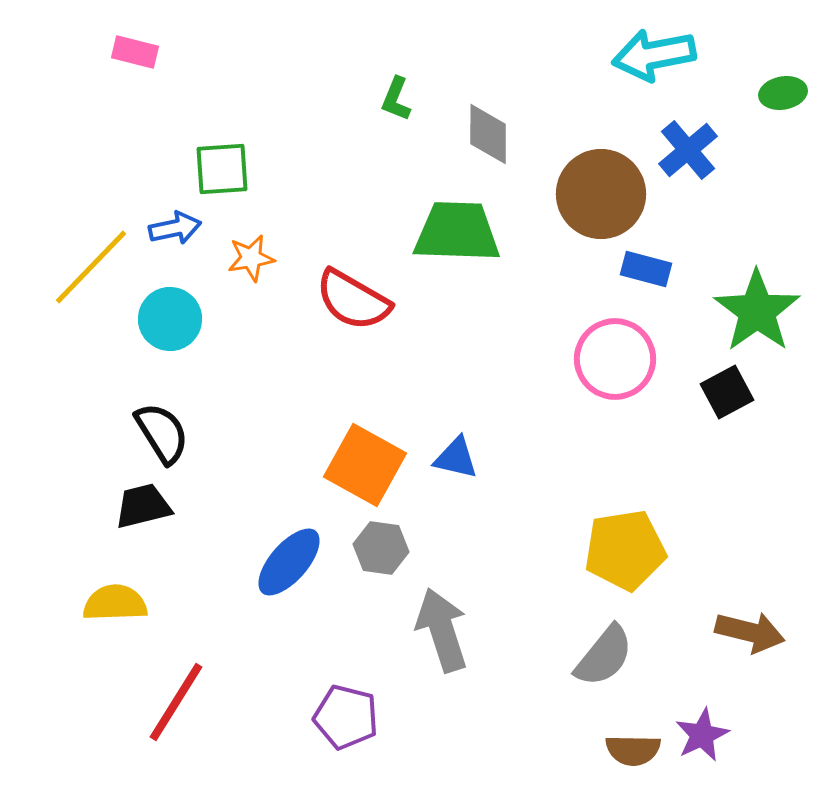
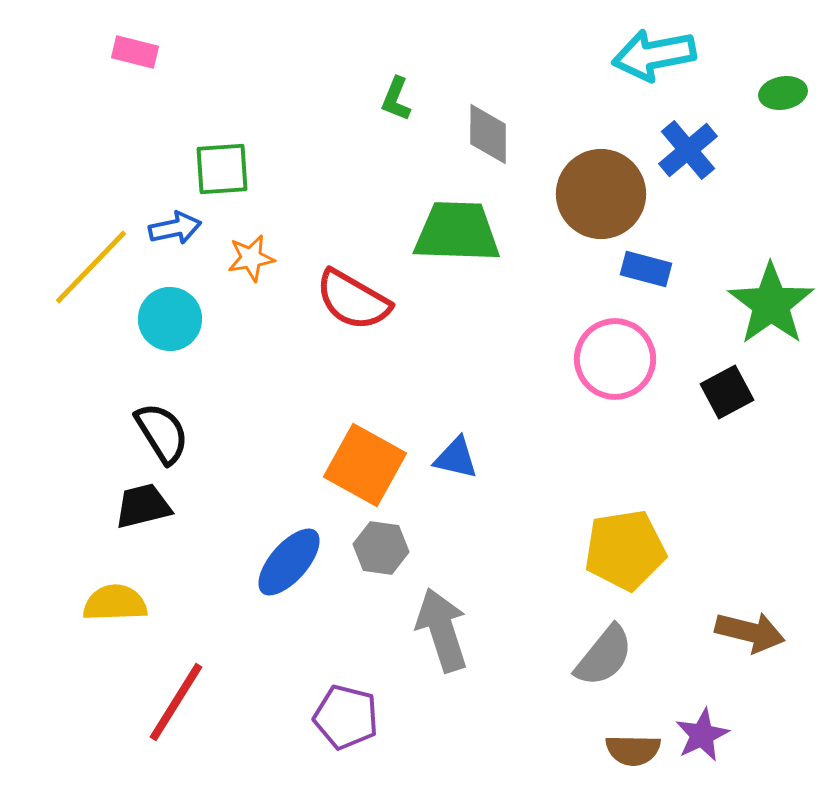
green star: moved 14 px right, 7 px up
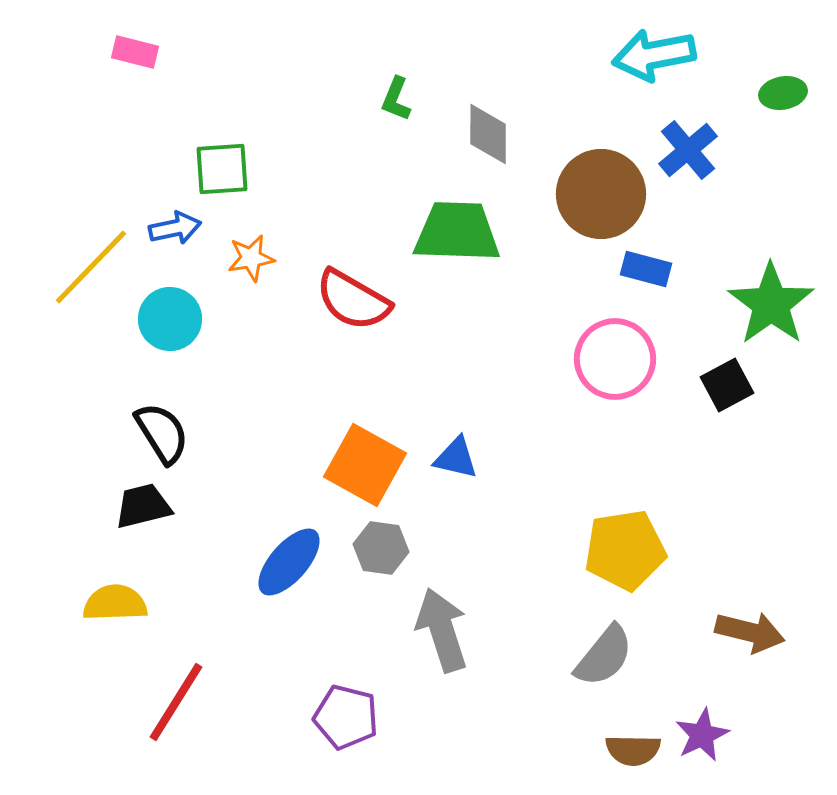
black square: moved 7 px up
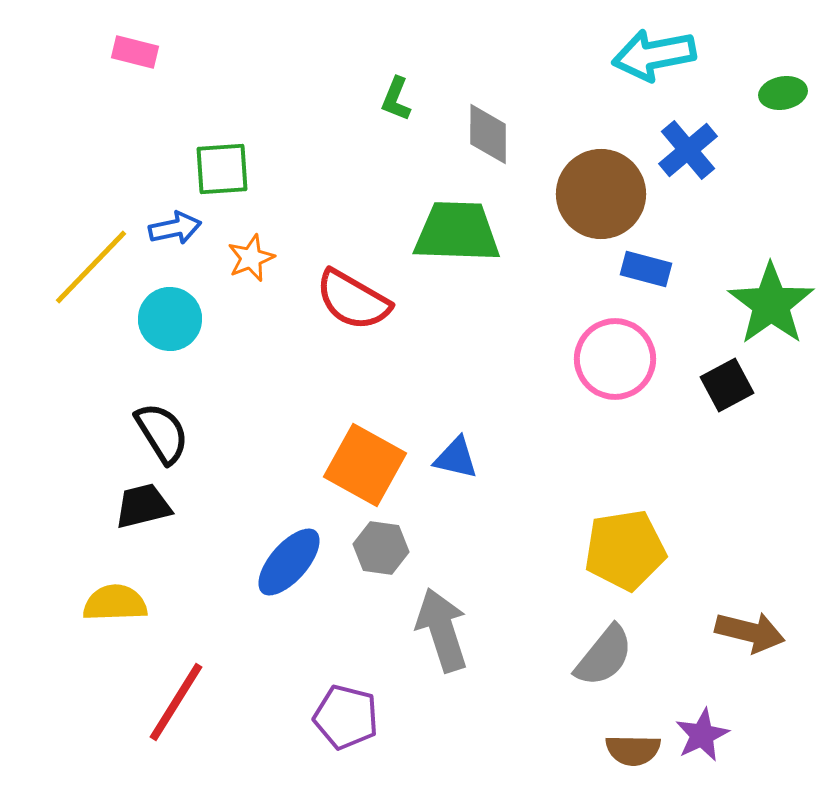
orange star: rotated 12 degrees counterclockwise
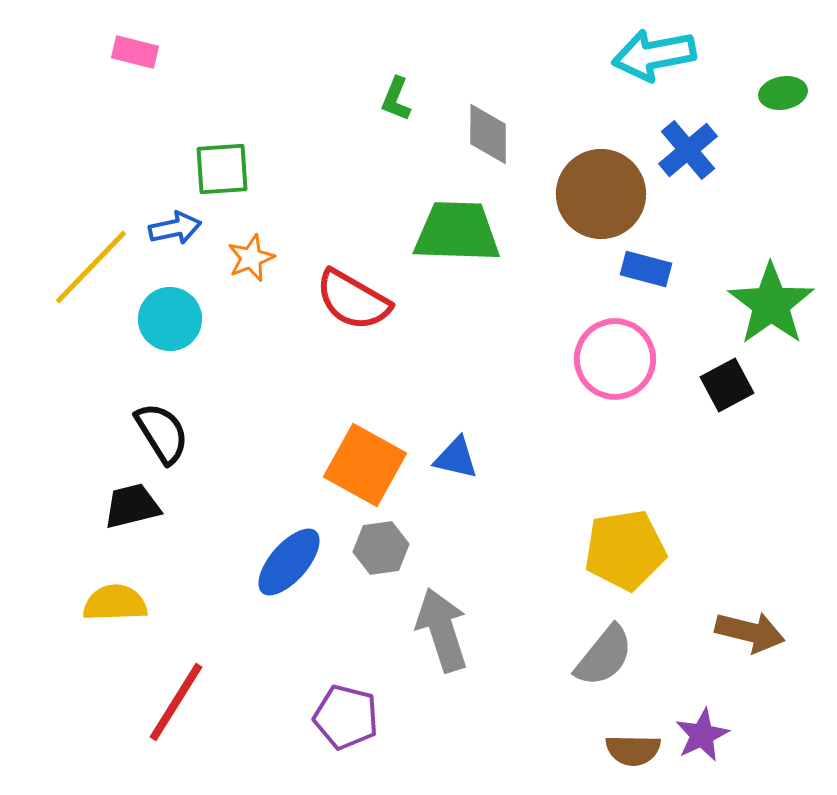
black trapezoid: moved 11 px left
gray hexagon: rotated 16 degrees counterclockwise
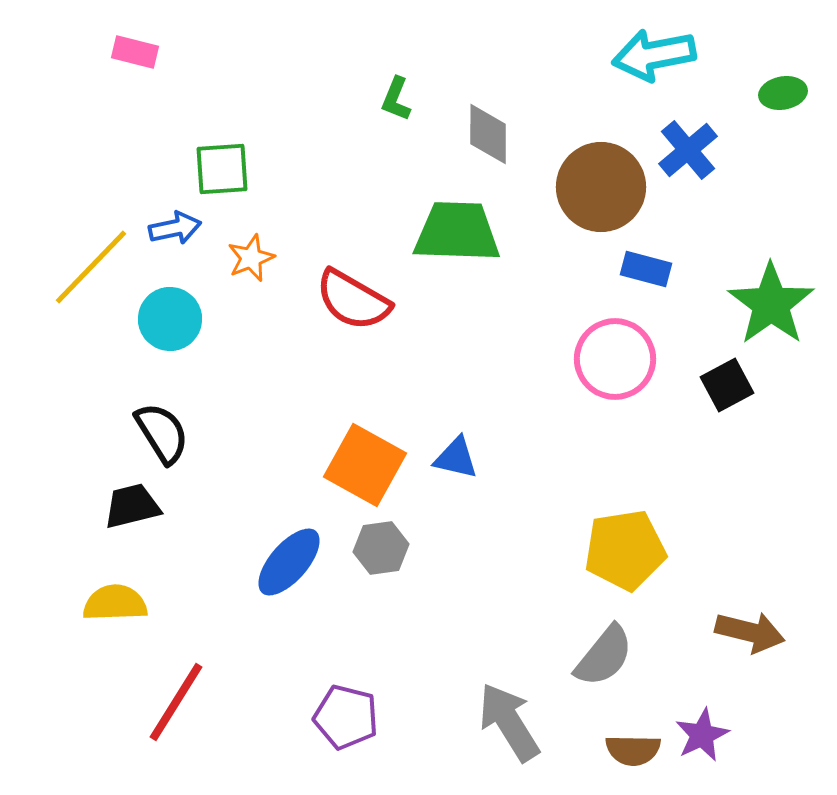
brown circle: moved 7 px up
gray arrow: moved 67 px right, 92 px down; rotated 14 degrees counterclockwise
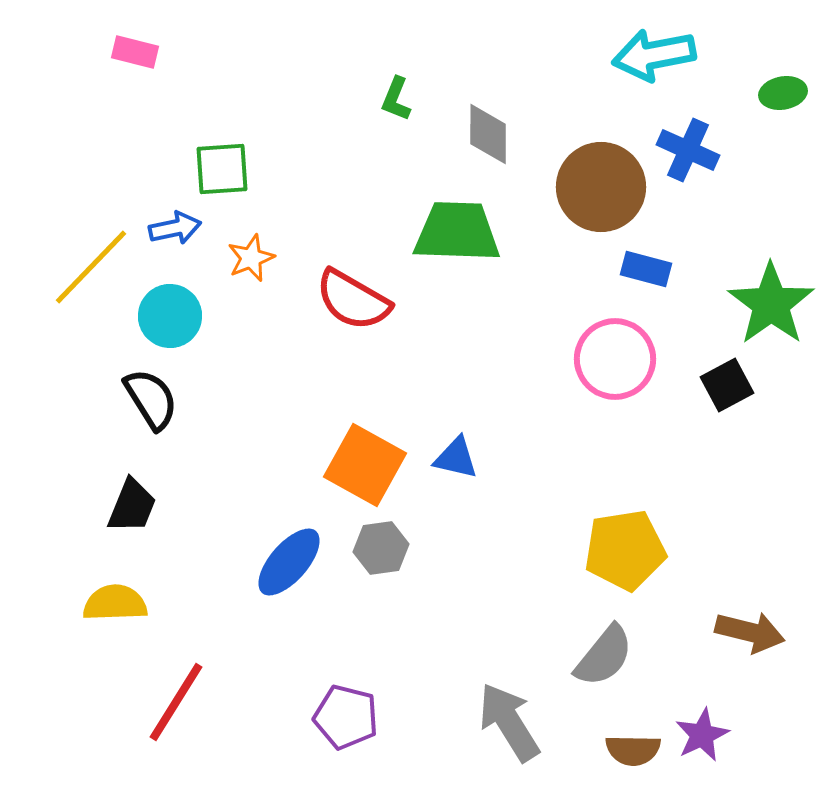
blue cross: rotated 26 degrees counterclockwise
cyan circle: moved 3 px up
black semicircle: moved 11 px left, 34 px up
black trapezoid: rotated 126 degrees clockwise
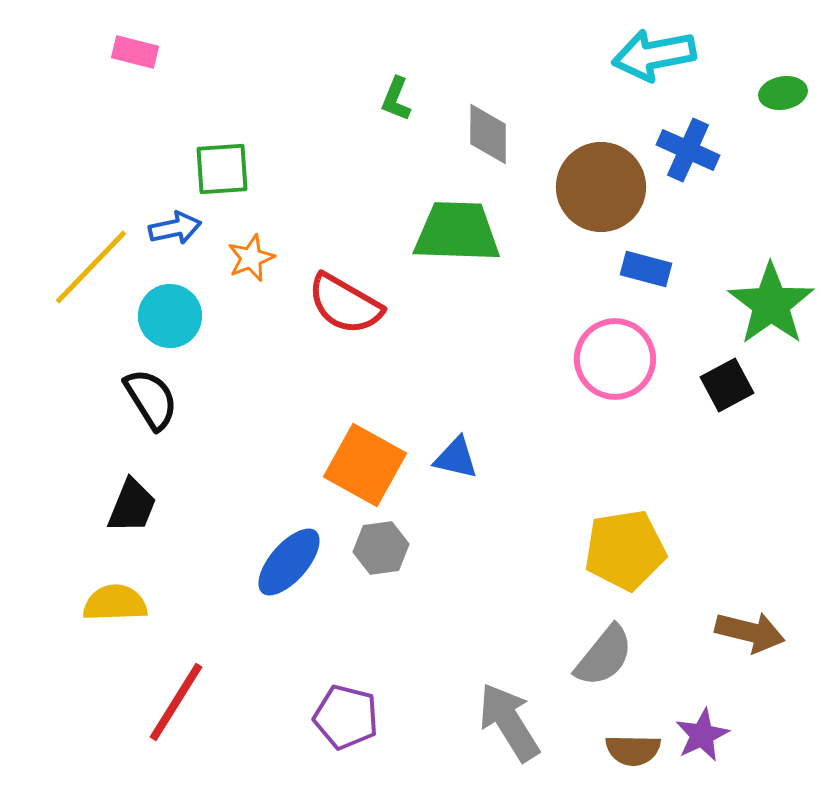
red semicircle: moved 8 px left, 4 px down
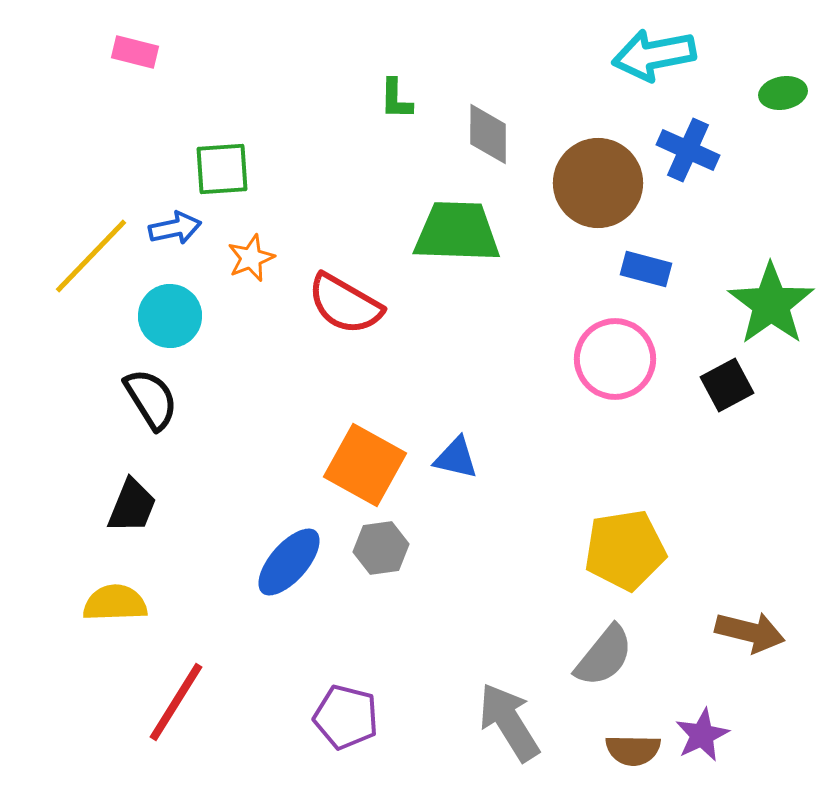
green L-shape: rotated 21 degrees counterclockwise
brown circle: moved 3 px left, 4 px up
yellow line: moved 11 px up
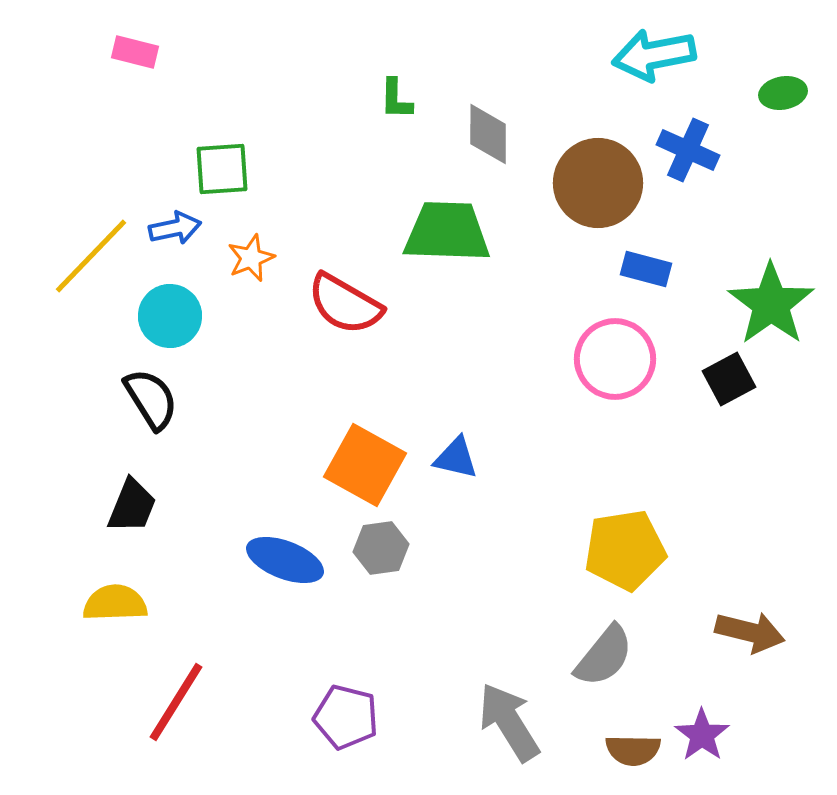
green trapezoid: moved 10 px left
black square: moved 2 px right, 6 px up
blue ellipse: moved 4 px left, 2 px up; rotated 70 degrees clockwise
purple star: rotated 10 degrees counterclockwise
